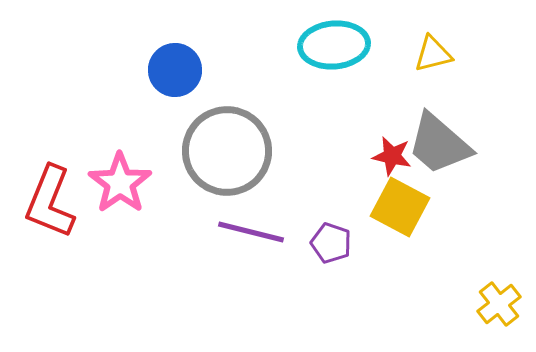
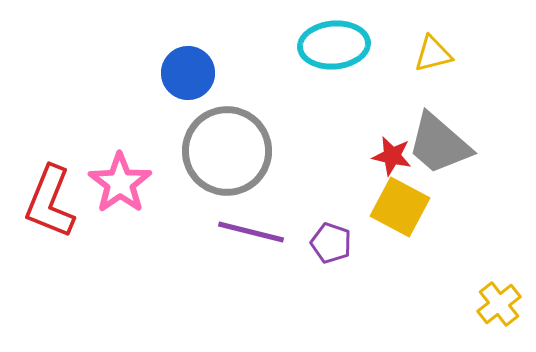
blue circle: moved 13 px right, 3 px down
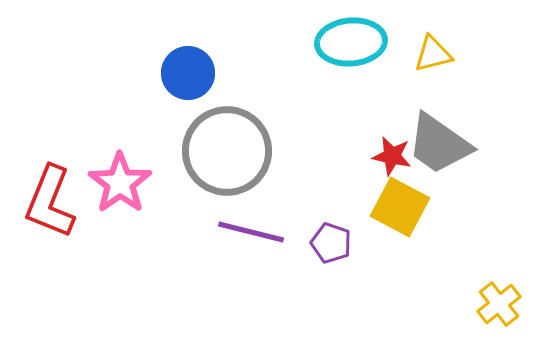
cyan ellipse: moved 17 px right, 3 px up
gray trapezoid: rotated 6 degrees counterclockwise
